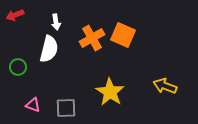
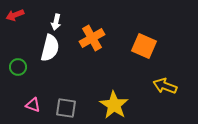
white arrow: rotated 21 degrees clockwise
orange square: moved 21 px right, 11 px down
white semicircle: moved 1 px right, 1 px up
yellow star: moved 4 px right, 13 px down
gray square: rotated 10 degrees clockwise
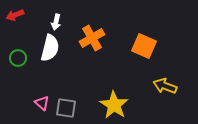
green circle: moved 9 px up
pink triangle: moved 9 px right, 2 px up; rotated 21 degrees clockwise
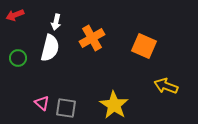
yellow arrow: moved 1 px right
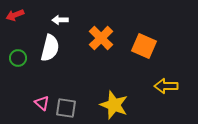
white arrow: moved 4 px right, 2 px up; rotated 77 degrees clockwise
orange cross: moved 9 px right; rotated 15 degrees counterclockwise
yellow arrow: rotated 20 degrees counterclockwise
yellow star: rotated 12 degrees counterclockwise
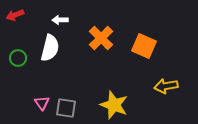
yellow arrow: rotated 10 degrees counterclockwise
pink triangle: rotated 14 degrees clockwise
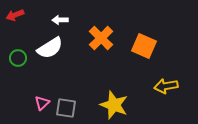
white semicircle: rotated 44 degrees clockwise
pink triangle: rotated 21 degrees clockwise
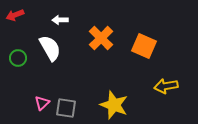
white semicircle: rotated 88 degrees counterclockwise
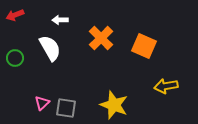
green circle: moved 3 px left
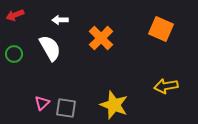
orange square: moved 17 px right, 17 px up
green circle: moved 1 px left, 4 px up
